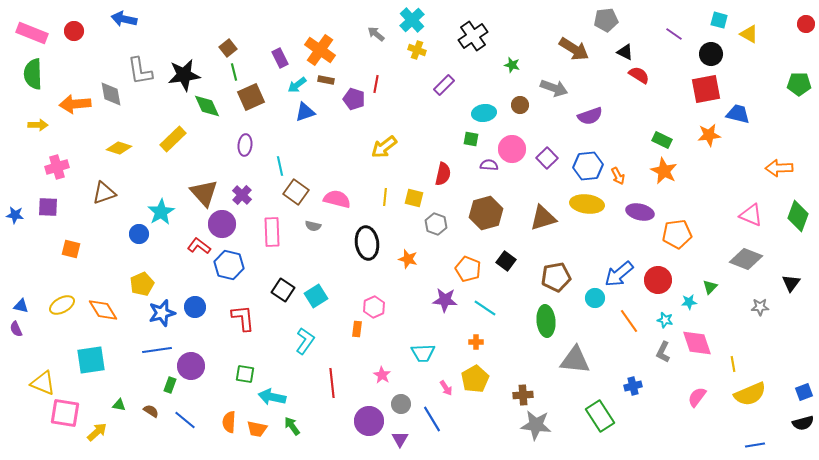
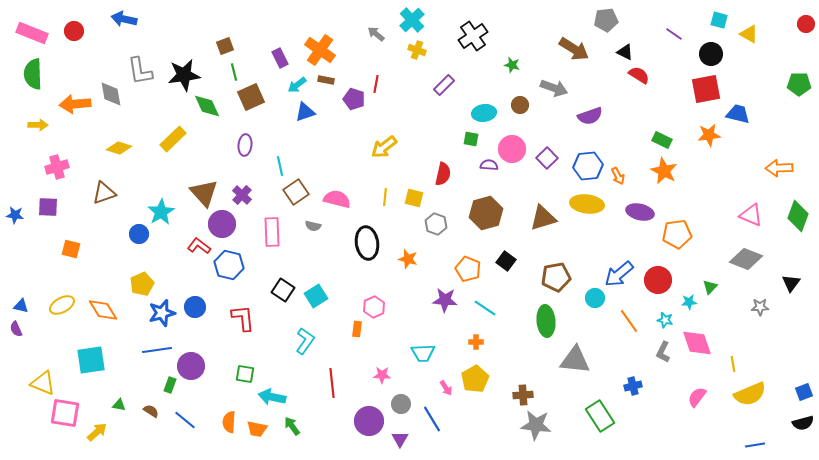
brown square at (228, 48): moved 3 px left, 2 px up; rotated 18 degrees clockwise
brown square at (296, 192): rotated 20 degrees clockwise
pink star at (382, 375): rotated 30 degrees counterclockwise
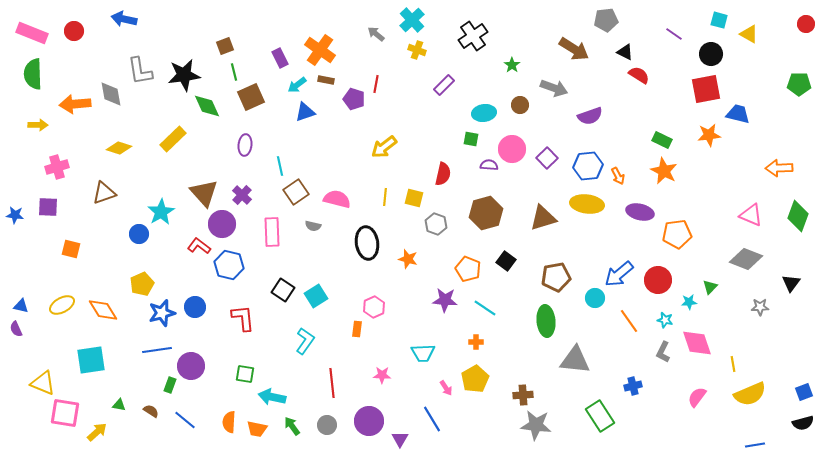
green star at (512, 65): rotated 21 degrees clockwise
gray circle at (401, 404): moved 74 px left, 21 px down
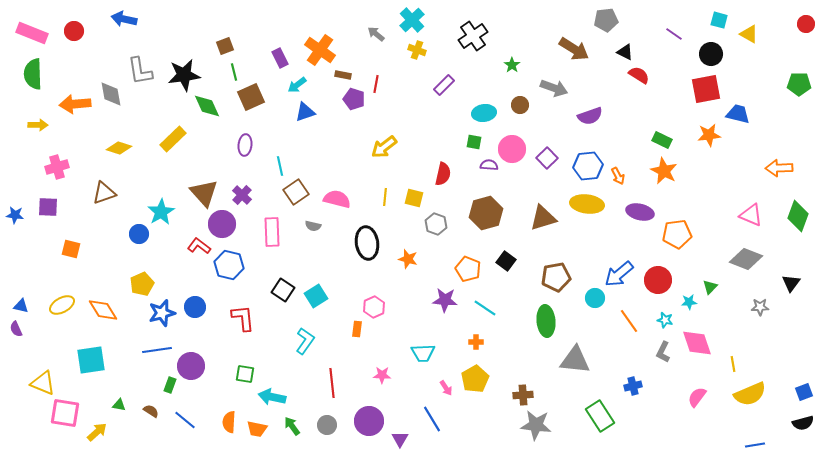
brown rectangle at (326, 80): moved 17 px right, 5 px up
green square at (471, 139): moved 3 px right, 3 px down
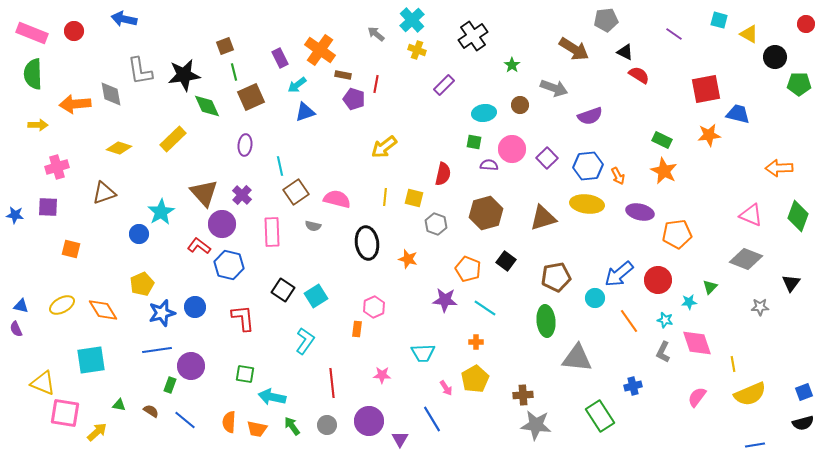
black circle at (711, 54): moved 64 px right, 3 px down
gray triangle at (575, 360): moved 2 px right, 2 px up
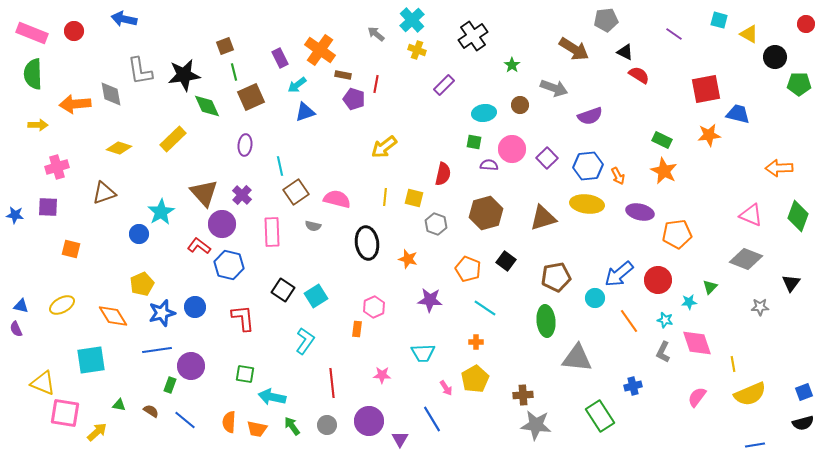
purple star at (445, 300): moved 15 px left
orange diamond at (103, 310): moved 10 px right, 6 px down
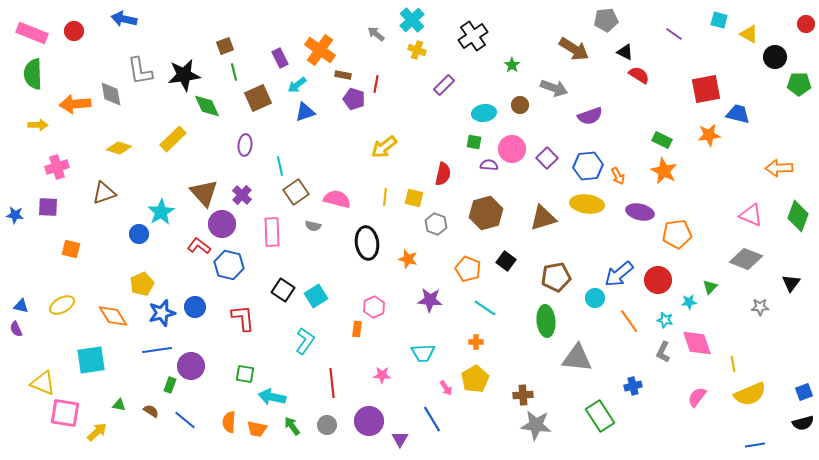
brown square at (251, 97): moved 7 px right, 1 px down
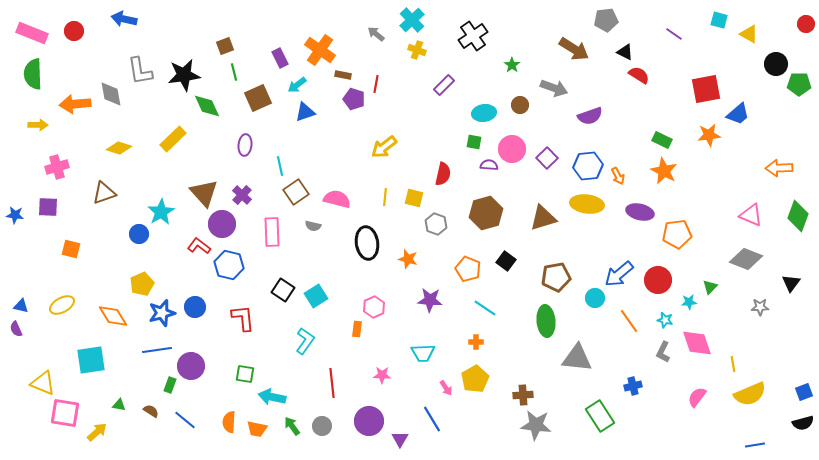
black circle at (775, 57): moved 1 px right, 7 px down
blue trapezoid at (738, 114): rotated 125 degrees clockwise
gray circle at (327, 425): moved 5 px left, 1 px down
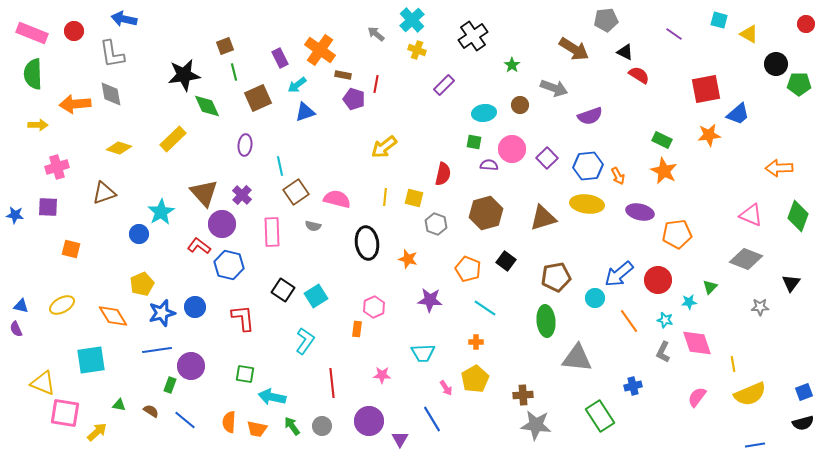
gray L-shape at (140, 71): moved 28 px left, 17 px up
